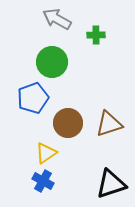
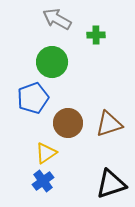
blue cross: rotated 25 degrees clockwise
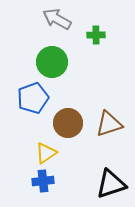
blue cross: rotated 30 degrees clockwise
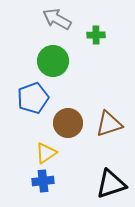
green circle: moved 1 px right, 1 px up
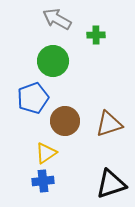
brown circle: moved 3 px left, 2 px up
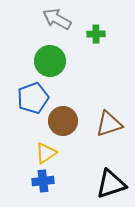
green cross: moved 1 px up
green circle: moved 3 px left
brown circle: moved 2 px left
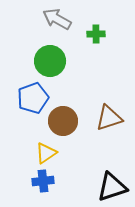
brown triangle: moved 6 px up
black triangle: moved 1 px right, 3 px down
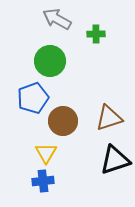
yellow triangle: rotated 25 degrees counterclockwise
black triangle: moved 3 px right, 27 px up
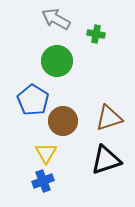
gray arrow: moved 1 px left
green cross: rotated 12 degrees clockwise
green circle: moved 7 px right
blue pentagon: moved 2 px down; rotated 20 degrees counterclockwise
black triangle: moved 9 px left
blue cross: rotated 15 degrees counterclockwise
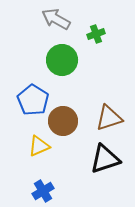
green cross: rotated 30 degrees counterclockwise
green circle: moved 5 px right, 1 px up
yellow triangle: moved 7 px left, 7 px up; rotated 35 degrees clockwise
black triangle: moved 1 px left, 1 px up
blue cross: moved 10 px down; rotated 10 degrees counterclockwise
